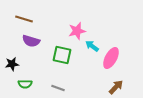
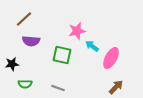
brown line: rotated 60 degrees counterclockwise
purple semicircle: rotated 12 degrees counterclockwise
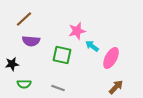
green semicircle: moved 1 px left
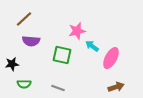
brown arrow: rotated 28 degrees clockwise
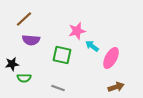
purple semicircle: moved 1 px up
green semicircle: moved 6 px up
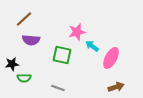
pink star: moved 1 px down
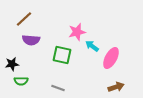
green semicircle: moved 3 px left, 3 px down
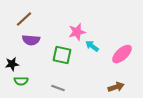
pink ellipse: moved 11 px right, 4 px up; rotated 20 degrees clockwise
